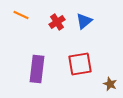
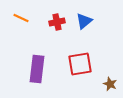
orange line: moved 3 px down
red cross: rotated 21 degrees clockwise
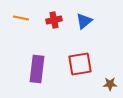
orange line: rotated 14 degrees counterclockwise
red cross: moved 3 px left, 2 px up
brown star: rotated 24 degrees counterclockwise
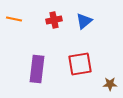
orange line: moved 7 px left, 1 px down
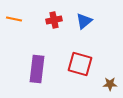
red square: rotated 25 degrees clockwise
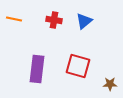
red cross: rotated 21 degrees clockwise
red square: moved 2 px left, 2 px down
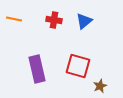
purple rectangle: rotated 20 degrees counterclockwise
brown star: moved 10 px left, 2 px down; rotated 24 degrees counterclockwise
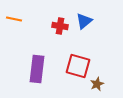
red cross: moved 6 px right, 6 px down
purple rectangle: rotated 20 degrees clockwise
brown star: moved 3 px left, 2 px up
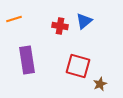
orange line: rotated 28 degrees counterclockwise
purple rectangle: moved 10 px left, 9 px up; rotated 16 degrees counterclockwise
brown star: moved 3 px right
